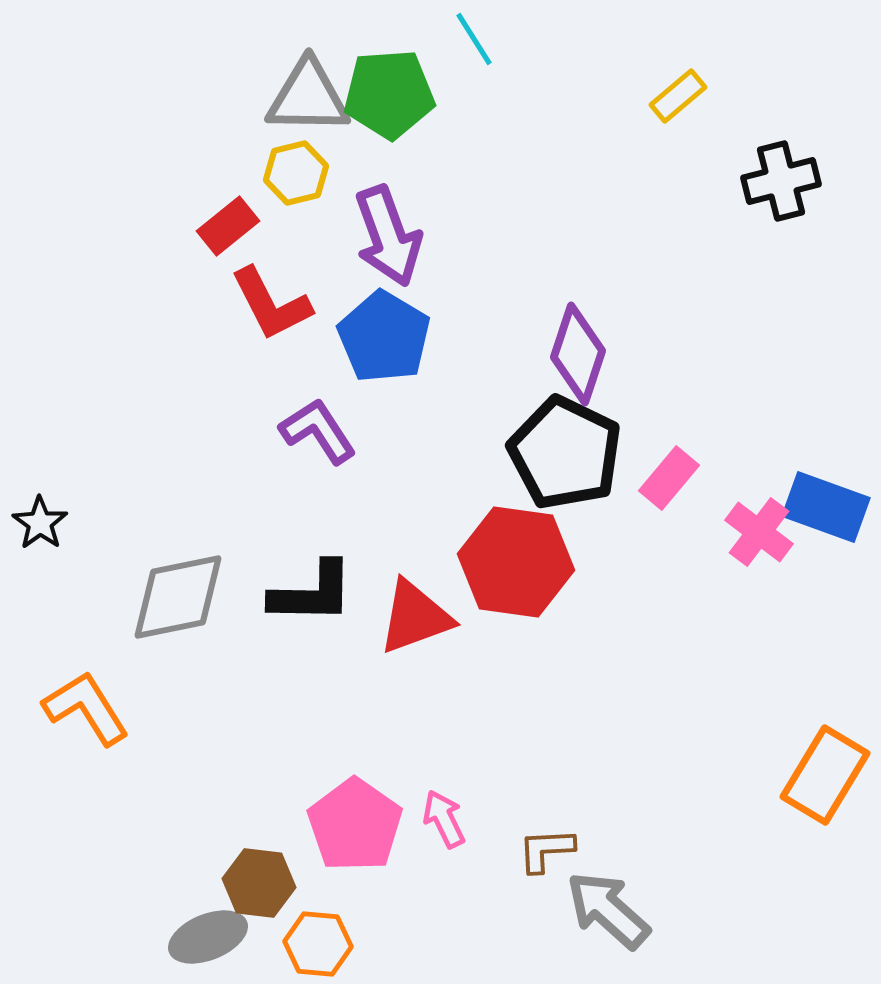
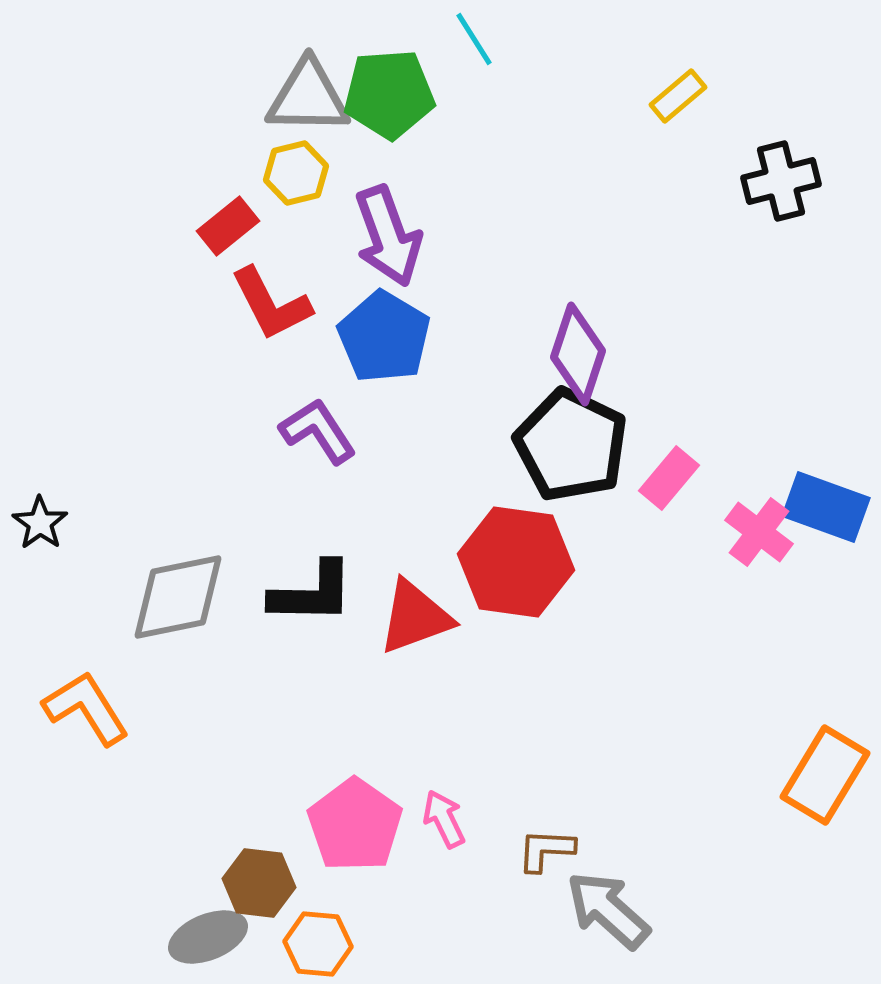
black pentagon: moved 6 px right, 8 px up
brown L-shape: rotated 6 degrees clockwise
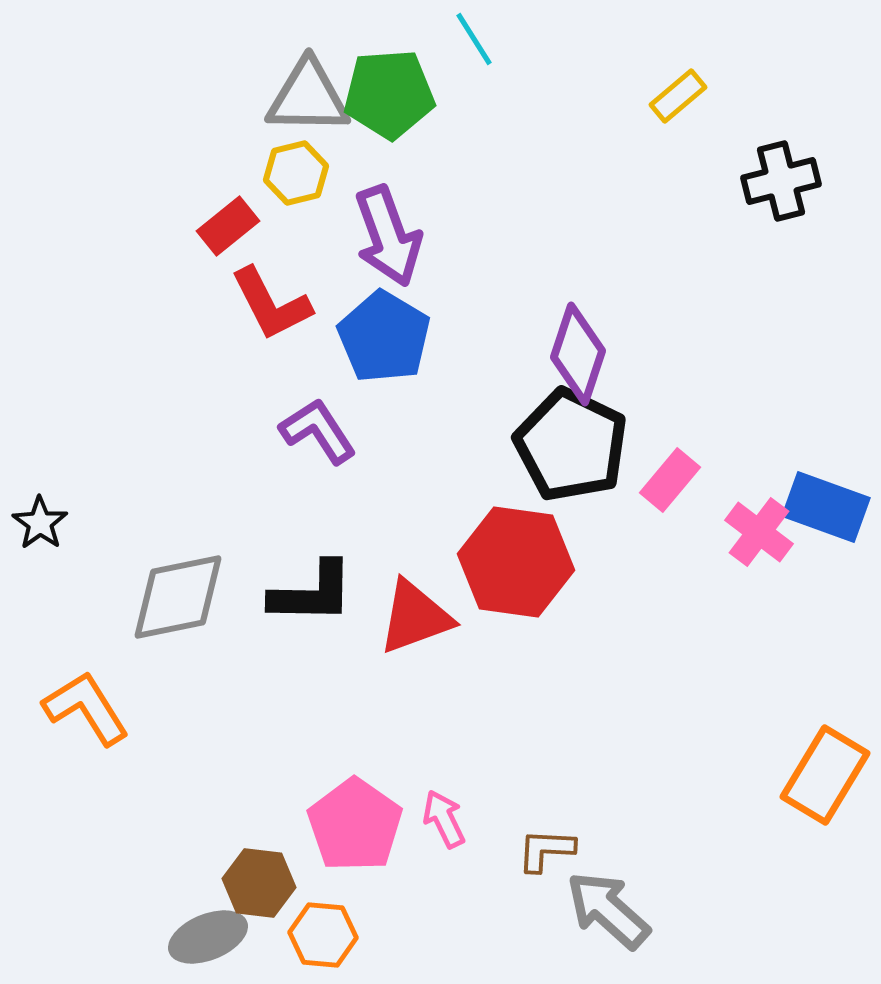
pink rectangle: moved 1 px right, 2 px down
orange hexagon: moved 5 px right, 9 px up
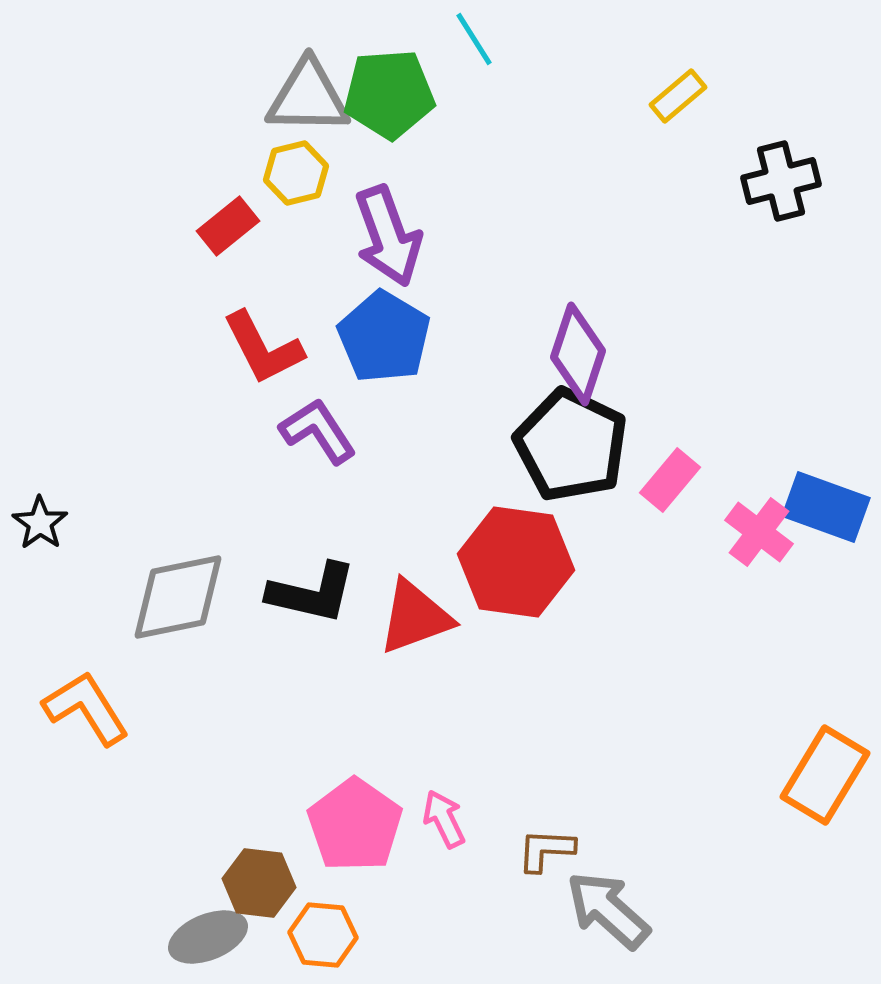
red L-shape: moved 8 px left, 44 px down
black L-shape: rotated 12 degrees clockwise
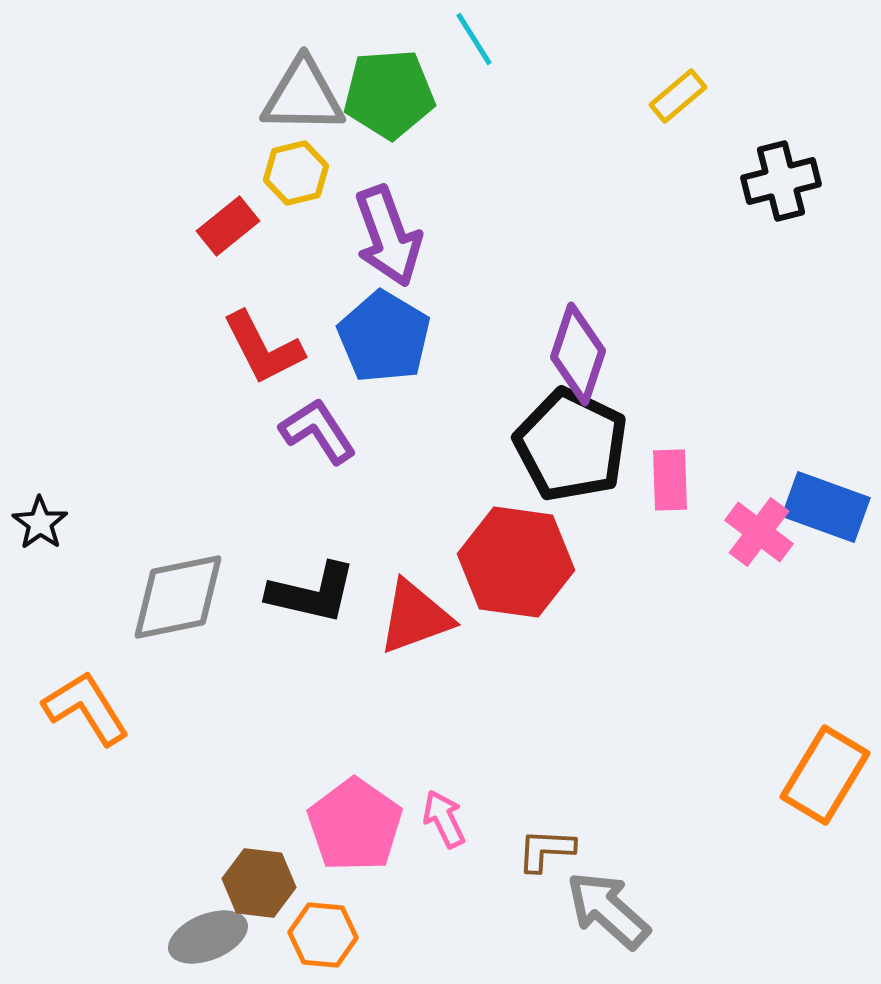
gray triangle: moved 5 px left, 1 px up
pink rectangle: rotated 42 degrees counterclockwise
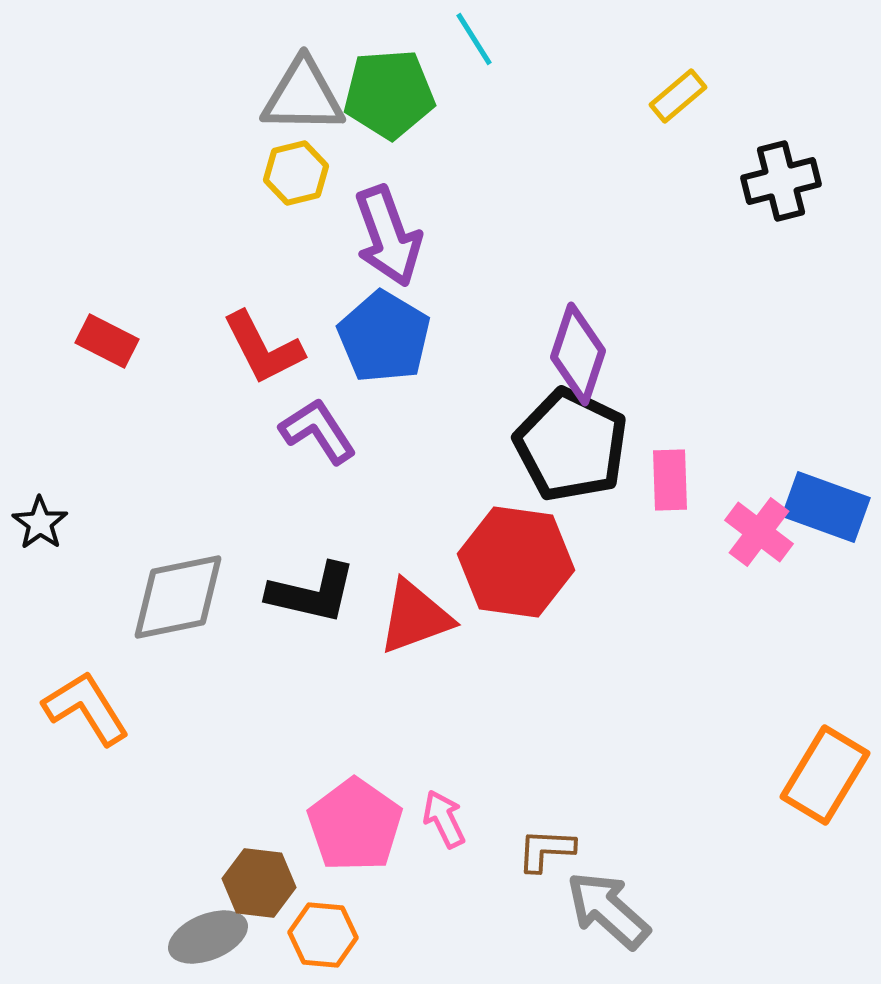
red rectangle: moved 121 px left, 115 px down; rotated 66 degrees clockwise
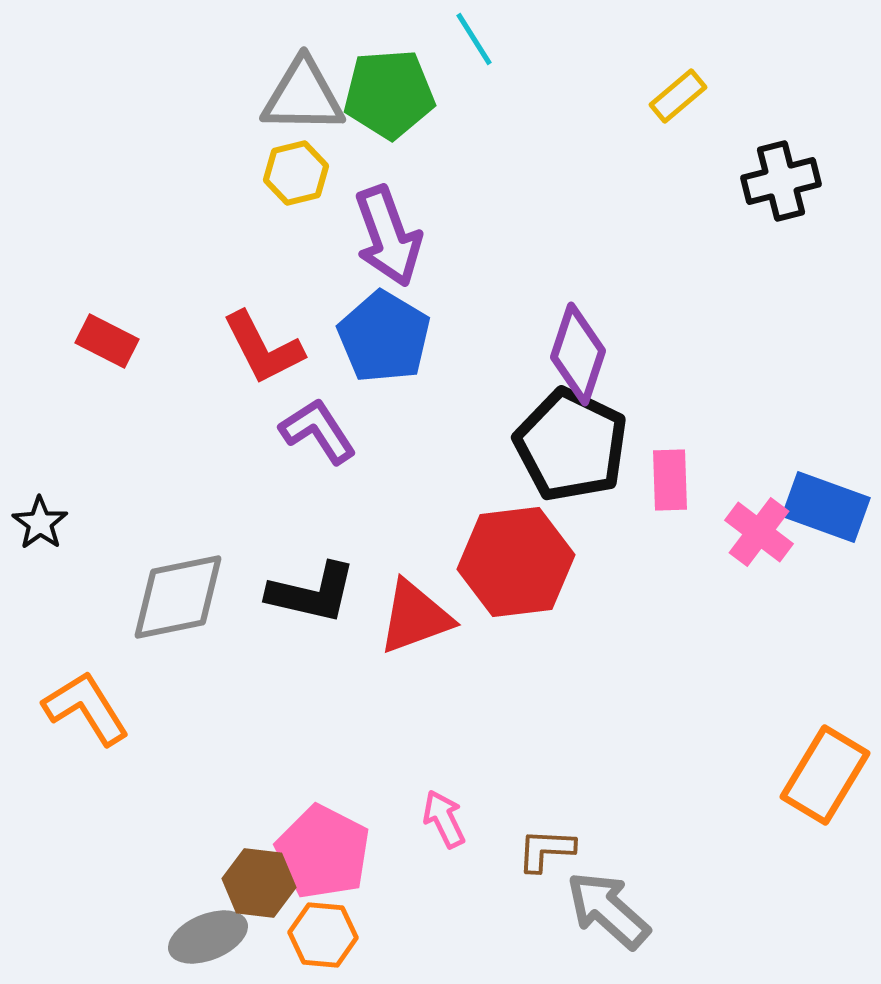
red hexagon: rotated 15 degrees counterclockwise
pink pentagon: moved 32 px left, 27 px down; rotated 8 degrees counterclockwise
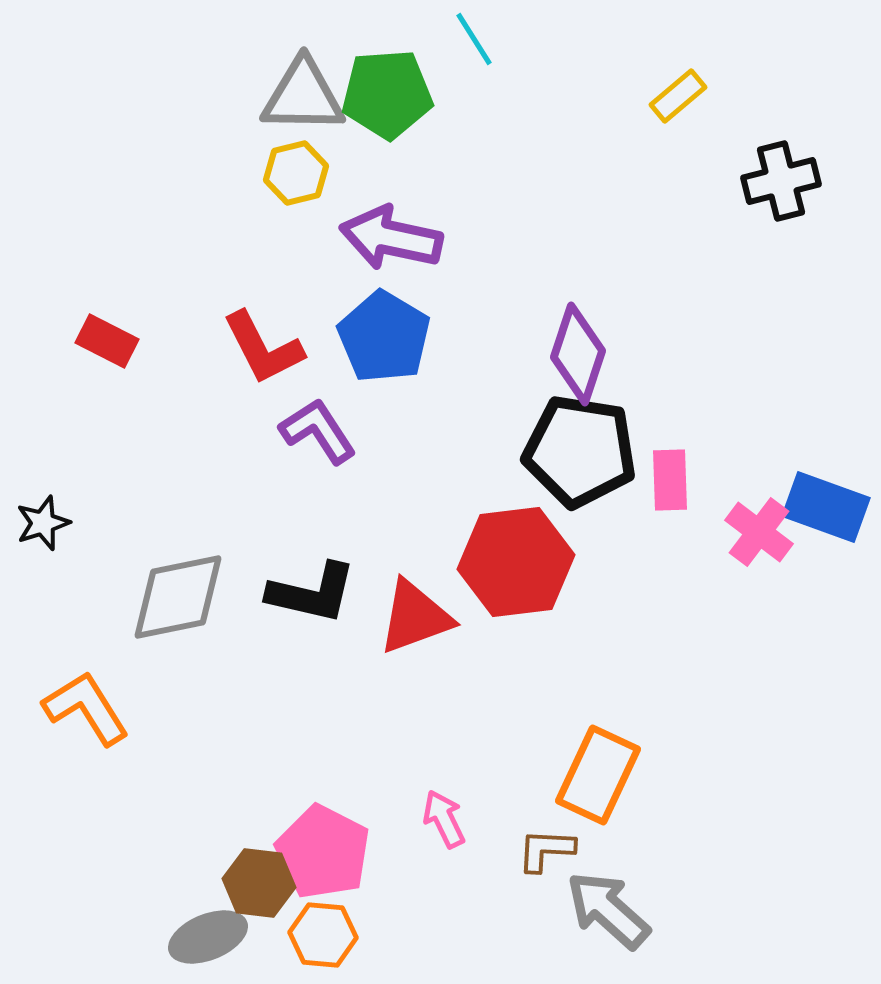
green pentagon: moved 2 px left
purple arrow: moved 3 px right, 2 px down; rotated 122 degrees clockwise
black pentagon: moved 9 px right, 6 px down; rotated 17 degrees counterclockwise
black star: moved 3 px right; rotated 18 degrees clockwise
orange rectangle: moved 227 px left; rotated 6 degrees counterclockwise
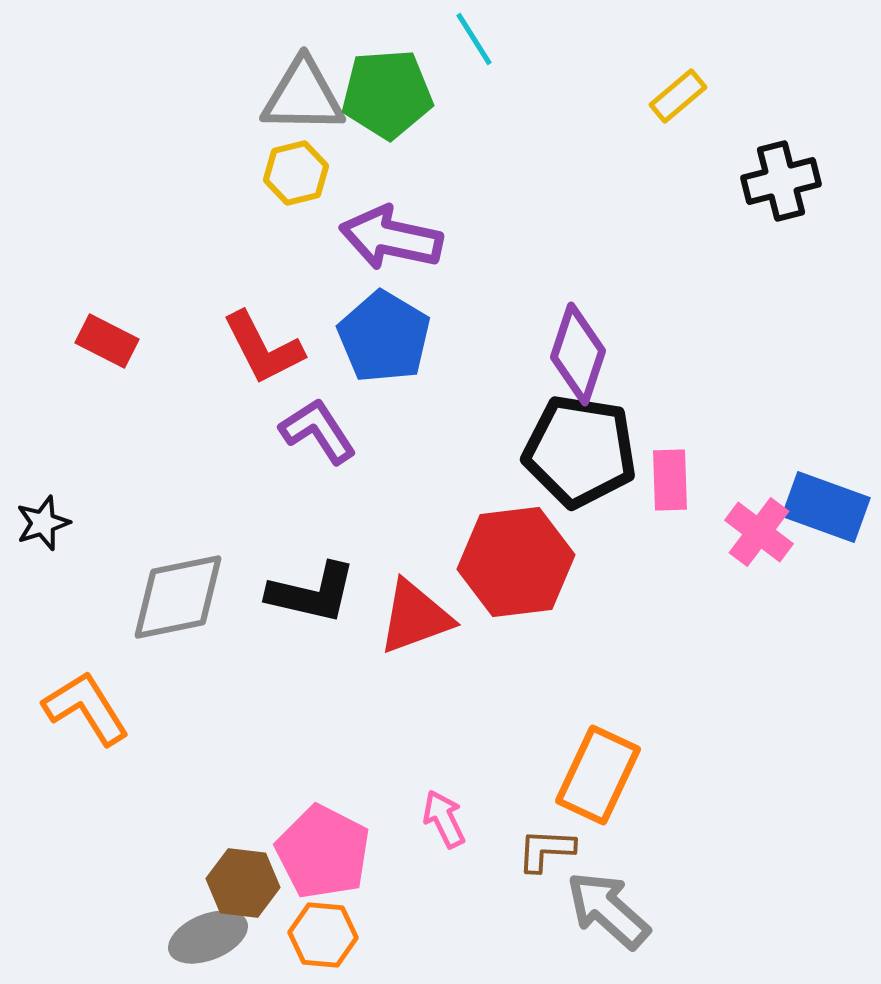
brown hexagon: moved 16 px left
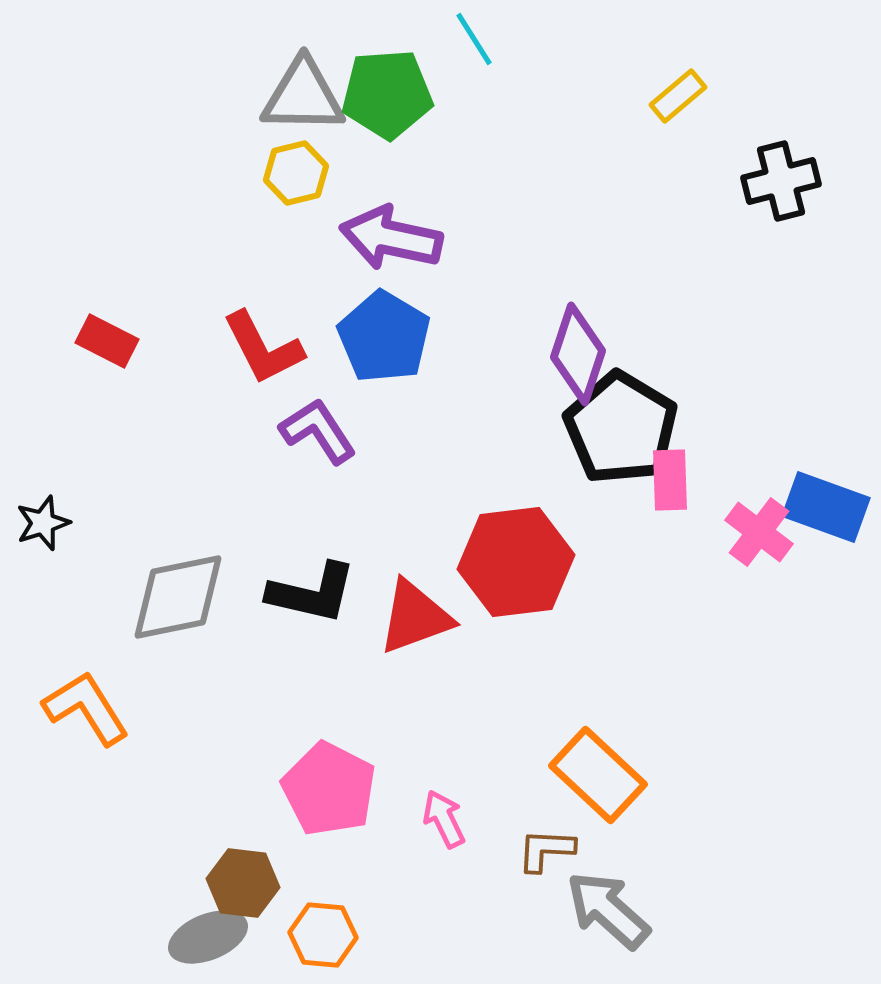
black pentagon: moved 41 px right, 23 px up; rotated 22 degrees clockwise
orange rectangle: rotated 72 degrees counterclockwise
pink pentagon: moved 6 px right, 63 px up
